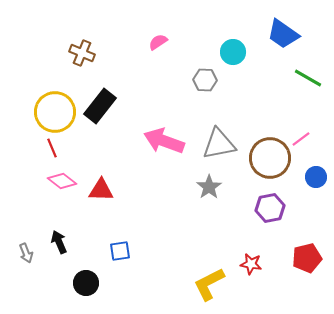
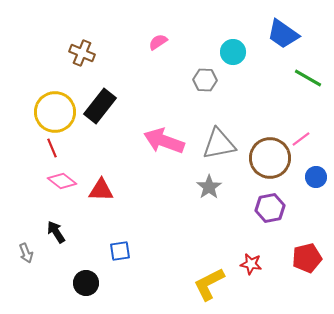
black arrow: moved 3 px left, 10 px up; rotated 10 degrees counterclockwise
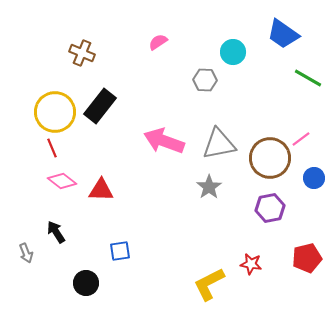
blue circle: moved 2 px left, 1 px down
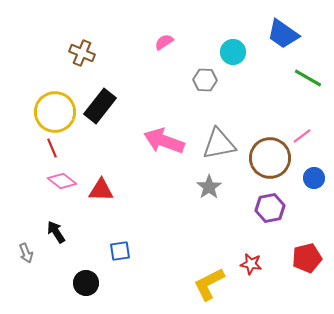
pink semicircle: moved 6 px right
pink line: moved 1 px right, 3 px up
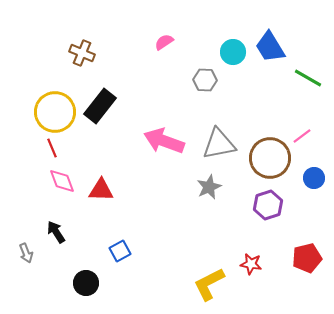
blue trapezoid: moved 13 px left, 13 px down; rotated 24 degrees clockwise
pink diamond: rotated 32 degrees clockwise
gray star: rotated 10 degrees clockwise
purple hexagon: moved 2 px left, 3 px up; rotated 8 degrees counterclockwise
blue square: rotated 20 degrees counterclockwise
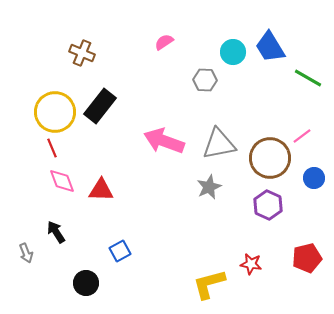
purple hexagon: rotated 16 degrees counterclockwise
yellow L-shape: rotated 12 degrees clockwise
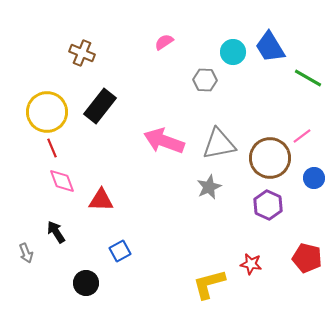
yellow circle: moved 8 px left
red triangle: moved 10 px down
red pentagon: rotated 28 degrees clockwise
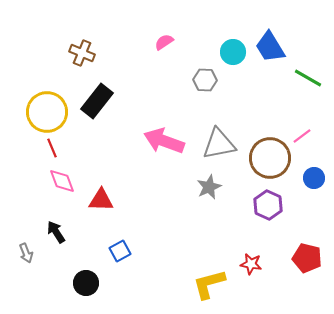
black rectangle: moved 3 px left, 5 px up
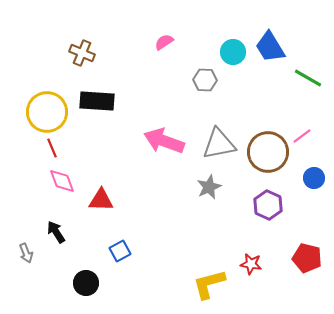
black rectangle: rotated 56 degrees clockwise
brown circle: moved 2 px left, 6 px up
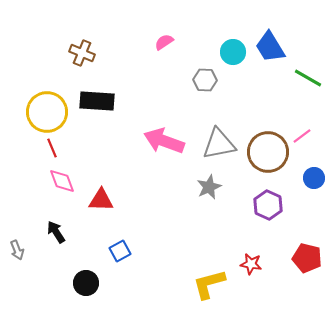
gray arrow: moved 9 px left, 3 px up
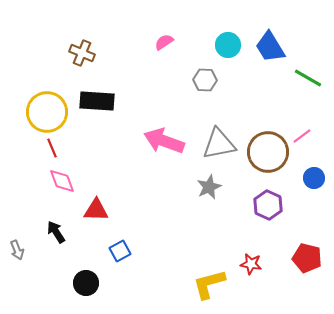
cyan circle: moved 5 px left, 7 px up
red triangle: moved 5 px left, 10 px down
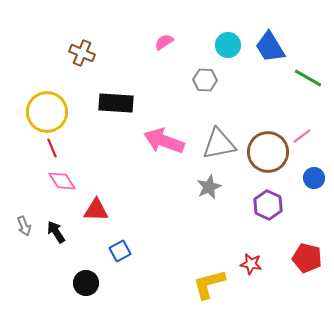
black rectangle: moved 19 px right, 2 px down
pink diamond: rotated 12 degrees counterclockwise
gray arrow: moved 7 px right, 24 px up
